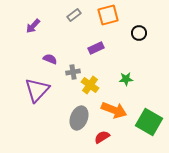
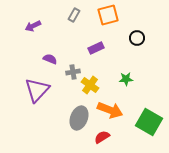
gray rectangle: rotated 24 degrees counterclockwise
purple arrow: rotated 21 degrees clockwise
black circle: moved 2 px left, 5 px down
orange arrow: moved 4 px left
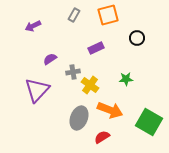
purple semicircle: rotated 56 degrees counterclockwise
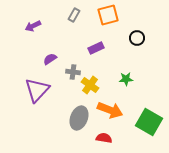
gray cross: rotated 16 degrees clockwise
red semicircle: moved 2 px right, 1 px down; rotated 42 degrees clockwise
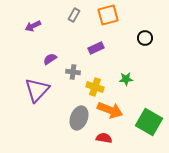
black circle: moved 8 px right
yellow cross: moved 5 px right, 2 px down; rotated 18 degrees counterclockwise
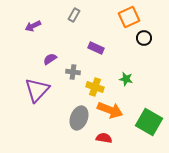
orange square: moved 21 px right, 2 px down; rotated 10 degrees counterclockwise
black circle: moved 1 px left
purple rectangle: rotated 49 degrees clockwise
green star: rotated 16 degrees clockwise
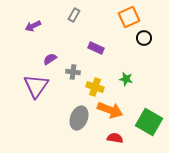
purple triangle: moved 1 px left, 4 px up; rotated 8 degrees counterclockwise
red semicircle: moved 11 px right
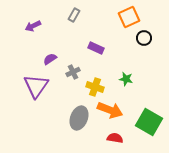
gray cross: rotated 32 degrees counterclockwise
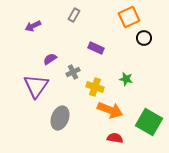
gray ellipse: moved 19 px left
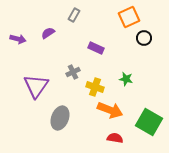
purple arrow: moved 15 px left, 13 px down; rotated 140 degrees counterclockwise
purple semicircle: moved 2 px left, 26 px up
